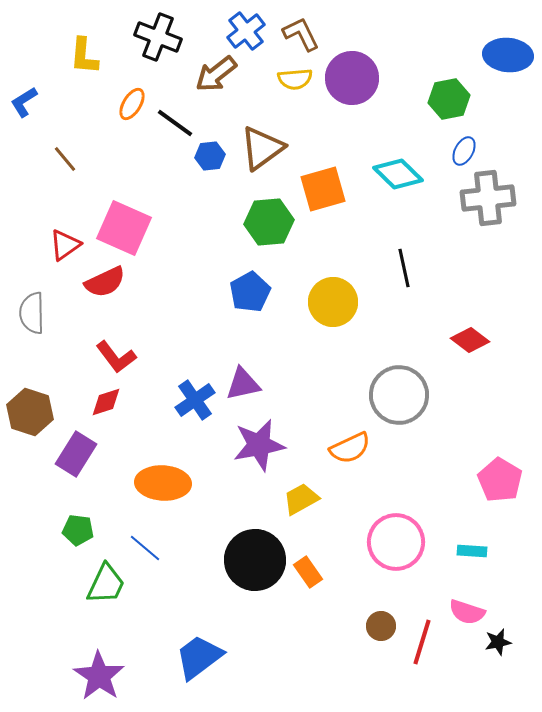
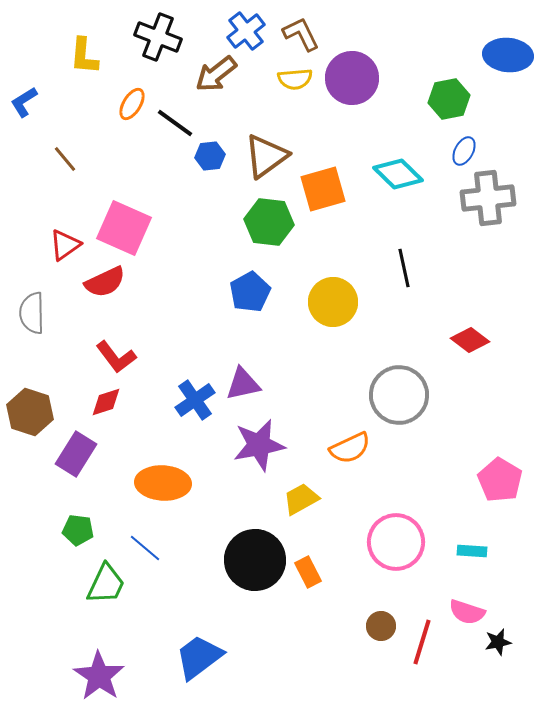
brown triangle at (262, 148): moved 4 px right, 8 px down
green hexagon at (269, 222): rotated 12 degrees clockwise
orange rectangle at (308, 572): rotated 8 degrees clockwise
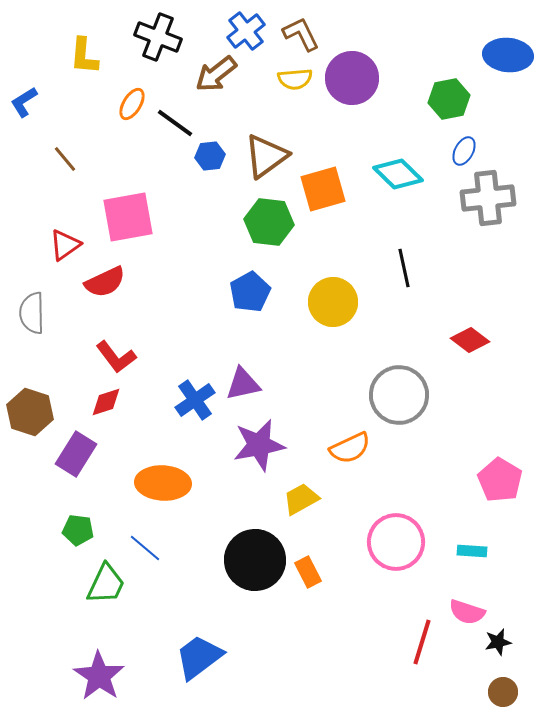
pink square at (124, 228): moved 4 px right, 11 px up; rotated 34 degrees counterclockwise
brown circle at (381, 626): moved 122 px right, 66 px down
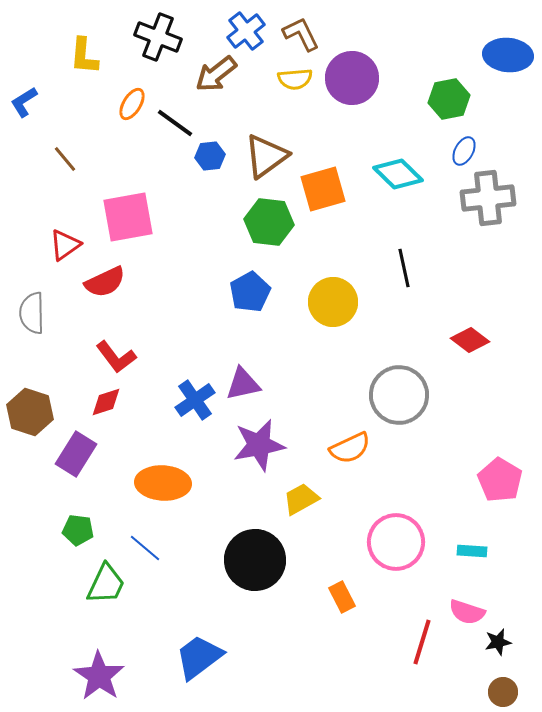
orange rectangle at (308, 572): moved 34 px right, 25 px down
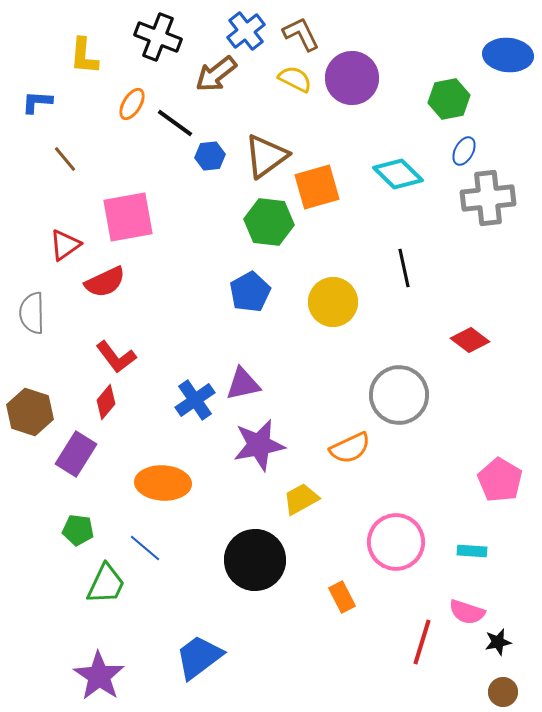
yellow semicircle at (295, 79): rotated 148 degrees counterclockwise
blue L-shape at (24, 102): moved 13 px right; rotated 36 degrees clockwise
orange square at (323, 189): moved 6 px left, 2 px up
red diamond at (106, 402): rotated 32 degrees counterclockwise
